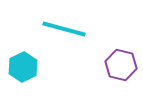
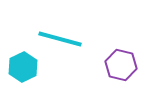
cyan line: moved 4 px left, 10 px down
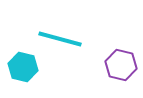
cyan hexagon: rotated 20 degrees counterclockwise
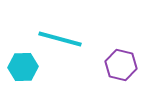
cyan hexagon: rotated 16 degrees counterclockwise
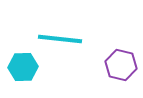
cyan line: rotated 9 degrees counterclockwise
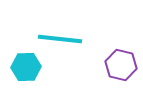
cyan hexagon: moved 3 px right
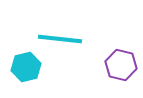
cyan hexagon: rotated 12 degrees counterclockwise
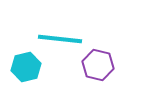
purple hexagon: moved 23 px left
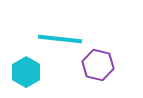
cyan hexagon: moved 5 px down; rotated 16 degrees counterclockwise
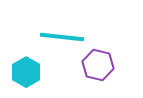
cyan line: moved 2 px right, 2 px up
